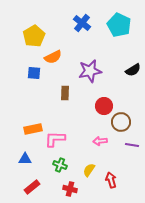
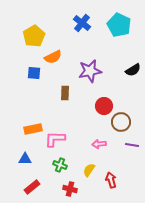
pink arrow: moved 1 px left, 3 px down
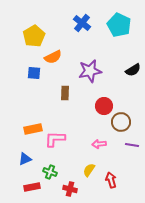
blue triangle: rotated 24 degrees counterclockwise
green cross: moved 10 px left, 7 px down
red rectangle: rotated 28 degrees clockwise
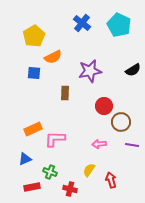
orange rectangle: rotated 12 degrees counterclockwise
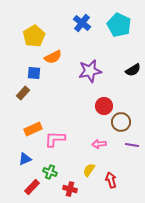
brown rectangle: moved 42 px left; rotated 40 degrees clockwise
red rectangle: rotated 35 degrees counterclockwise
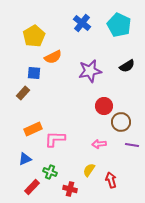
black semicircle: moved 6 px left, 4 px up
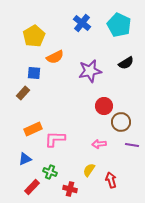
orange semicircle: moved 2 px right
black semicircle: moved 1 px left, 3 px up
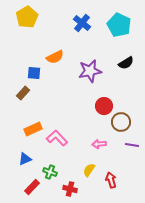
yellow pentagon: moved 7 px left, 19 px up
pink L-shape: moved 2 px right, 1 px up; rotated 45 degrees clockwise
